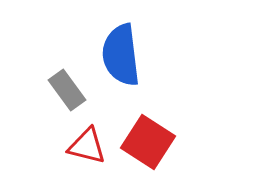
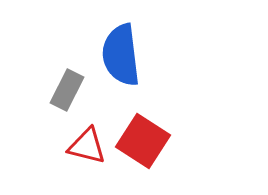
gray rectangle: rotated 63 degrees clockwise
red square: moved 5 px left, 1 px up
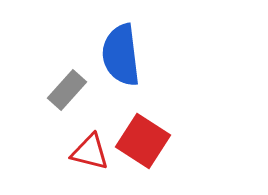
gray rectangle: rotated 15 degrees clockwise
red triangle: moved 3 px right, 6 px down
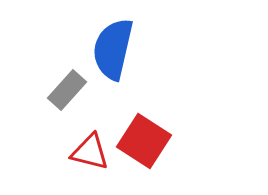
blue semicircle: moved 8 px left, 6 px up; rotated 20 degrees clockwise
red square: moved 1 px right
